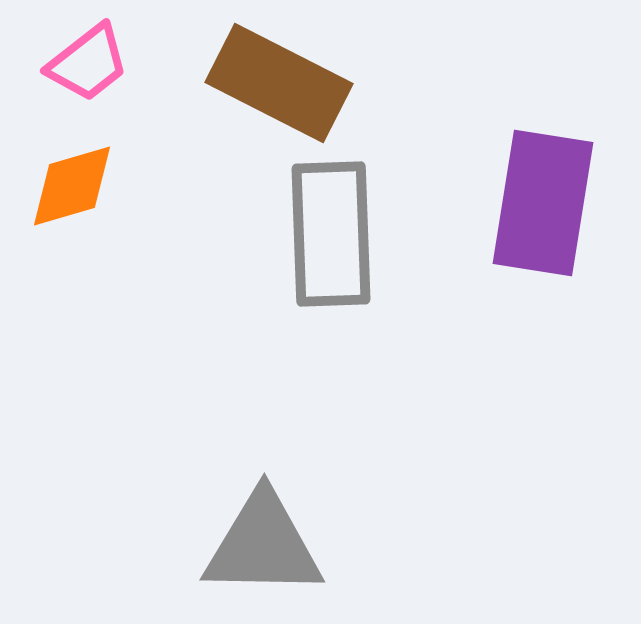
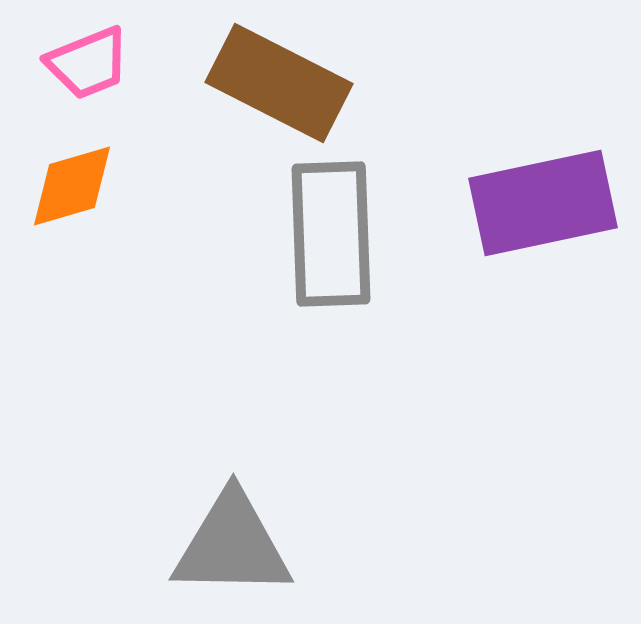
pink trapezoid: rotated 16 degrees clockwise
purple rectangle: rotated 69 degrees clockwise
gray triangle: moved 31 px left
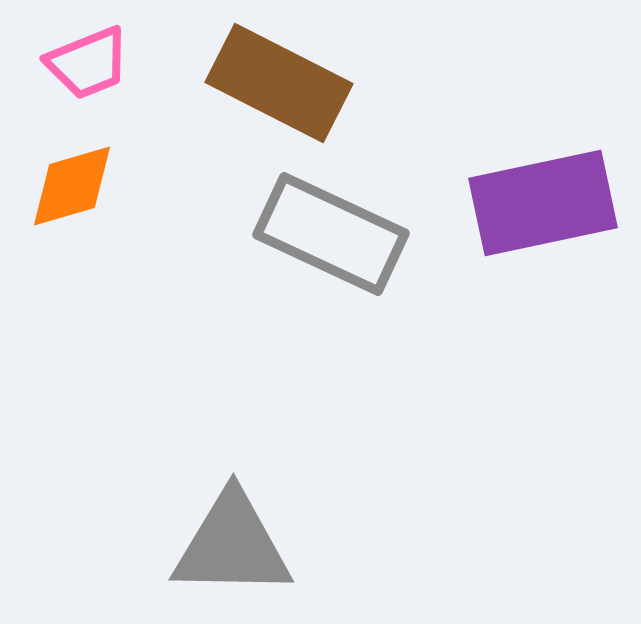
gray rectangle: rotated 63 degrees counterclockwise
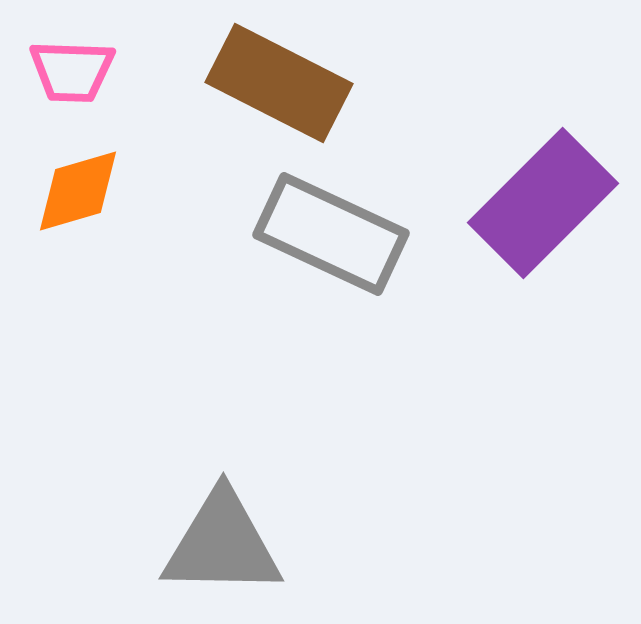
pink trapezoid: moved 16 px left, 8 px down; rotated 24 degrees clockwise
orange diamond: moved 6 px right, 5 px down
purple rectangle: rotated 33 degrees counterclockwise
gray triangle: moved 10 px left, 1 px up
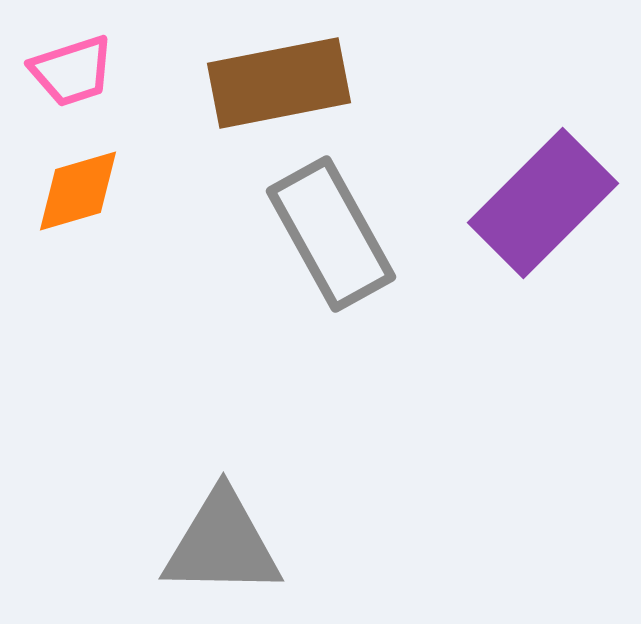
pink trapezoid: rotated 20 degrees counterclockwise
brown rectangle: rotated 38 degrees counterclockwise
gray rectangle: rotated 36 degrees clockwise
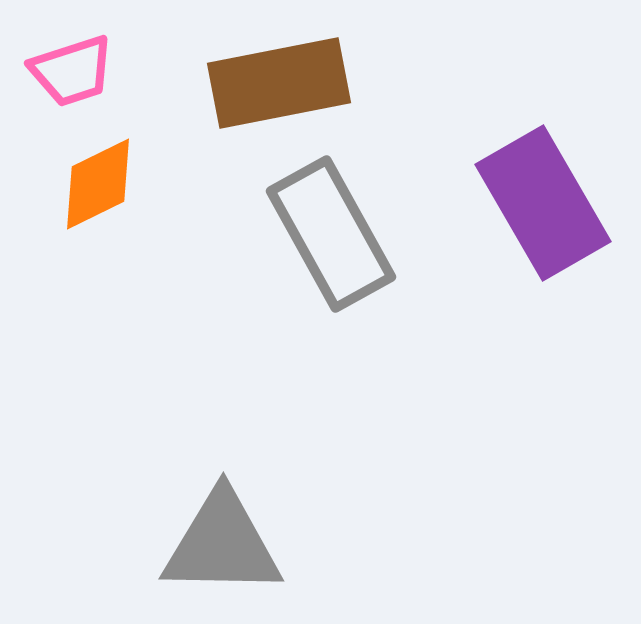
orange diamond: moved 20 px right, 7 px up; rotated 10 degrees counterclockwise
purple rectangle: rotated 75 degrees counterclockwise
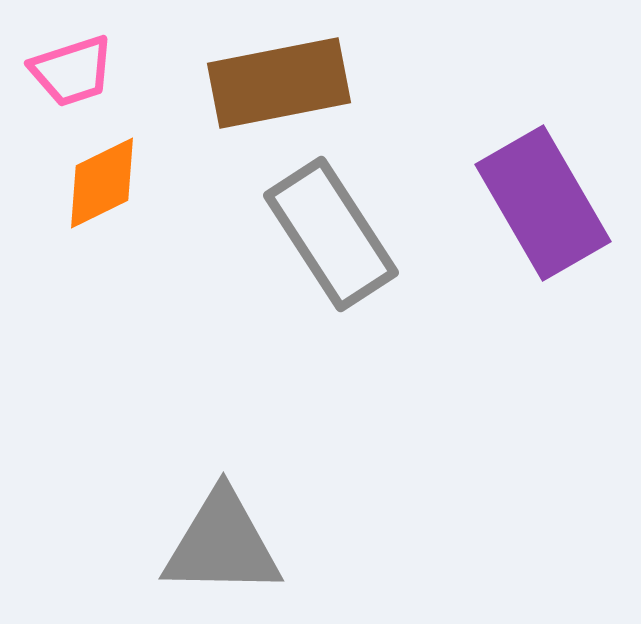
orange diamond: moved 4 px right, 1 px up
gray rectangle: rotated 4 degrees counterclockwise
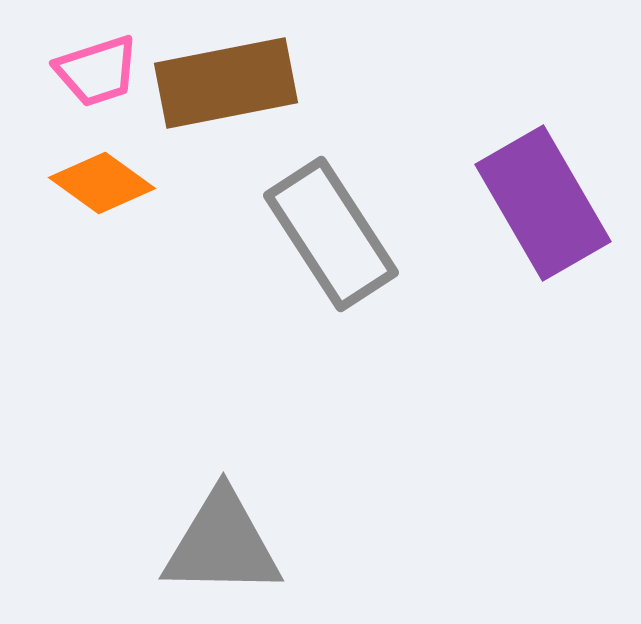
pink trapezoid: moved 25 px right
brown rectangle: moved 53 px left
orange diamond: rotated 62 degrees clockwise
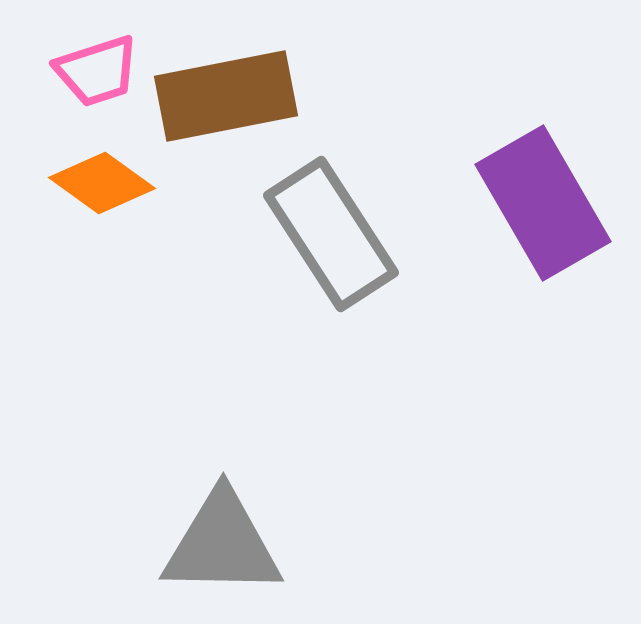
brown rectangle: moved 13 px down
